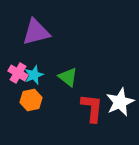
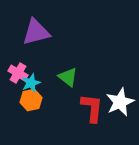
cyan star: moved 3 px left, 8 px down
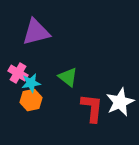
cyan star: rotated 12 degrees clockwise
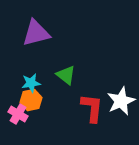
purple triangle: moved 1 px down
pink cross: moved 41 px down
green triangle: moved 2 px left, 2 px up
white star: moved 1 px right, 1 px up
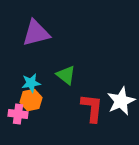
pink cross: rotated 24 degrees counterclockwise
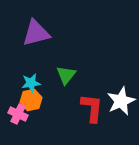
green triangle: rotated 30 degrees clockwise
pink cross: rotated 18 degrees clockwise
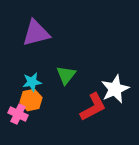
cyan star: moved 1 px right, 1 px up
white star: moved 6 px left, 12 px up
red L-shape: moved 1 px right, 1 px up; rotated 56 degrees clockwise
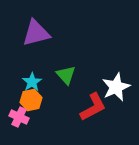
green triangle: rotated 20 degrees counterclockwise
cyan star: rotated 24 degrees counterclockwise
white star: moved 1 px right, 2 px up
pink cross: moved 1 px right, 3 px down
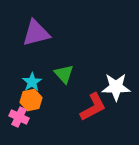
green triangle: moved 2 px left, 1 px up
white star: rotated 24 degrees clockwise
